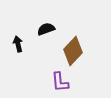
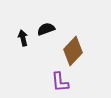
black arrow: moved 5 px right, 6 px up
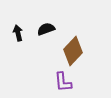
black arrow: moved 5 px left, 5 px up
purple L-shape: moved 3 px right
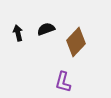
brown diamond: moved 3 px right, 9 px up
purple L-shape: rotated 20 degrees clockwise
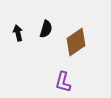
black semicircle: rotated 126 degrees clockwise
brown diamond: rotated 12 degrees clockwise
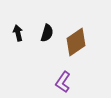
black semicircle: moved 1 px right, 4 px down
purple L-shape: rotated 20 degrees clockwise
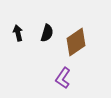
purple L-shape: moved 4 px up
